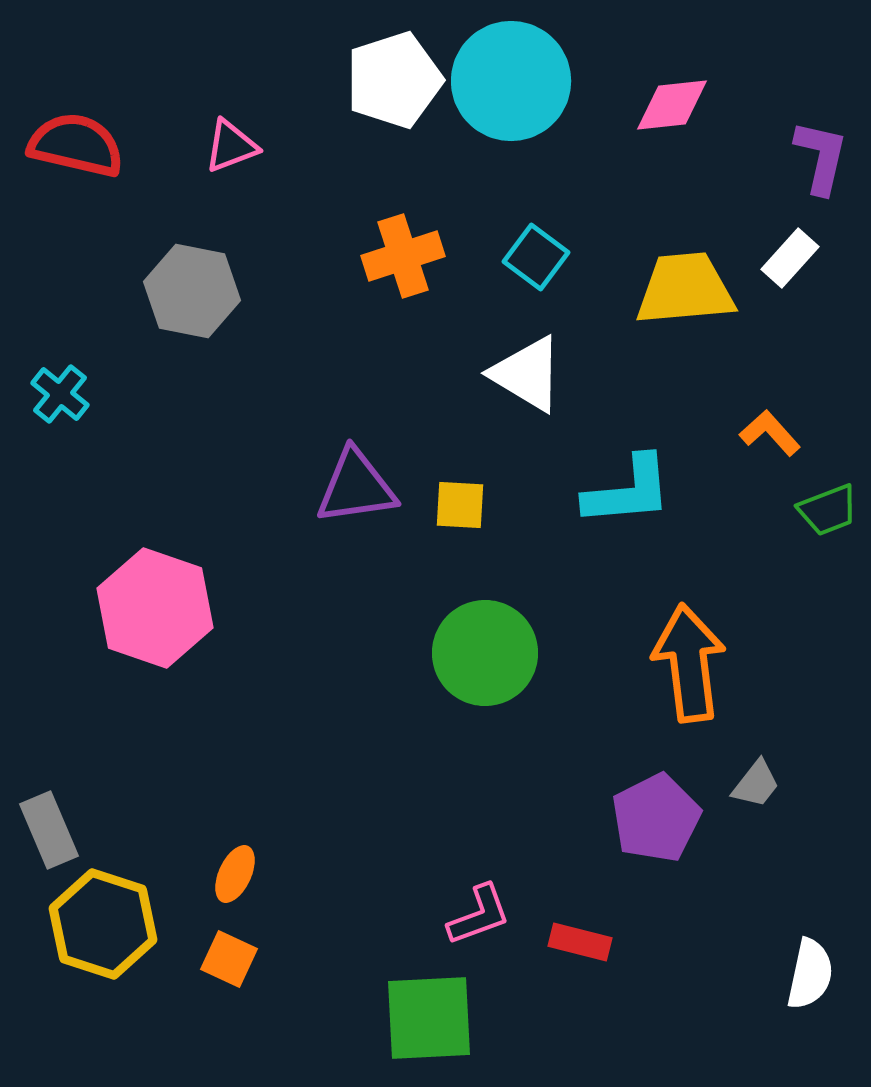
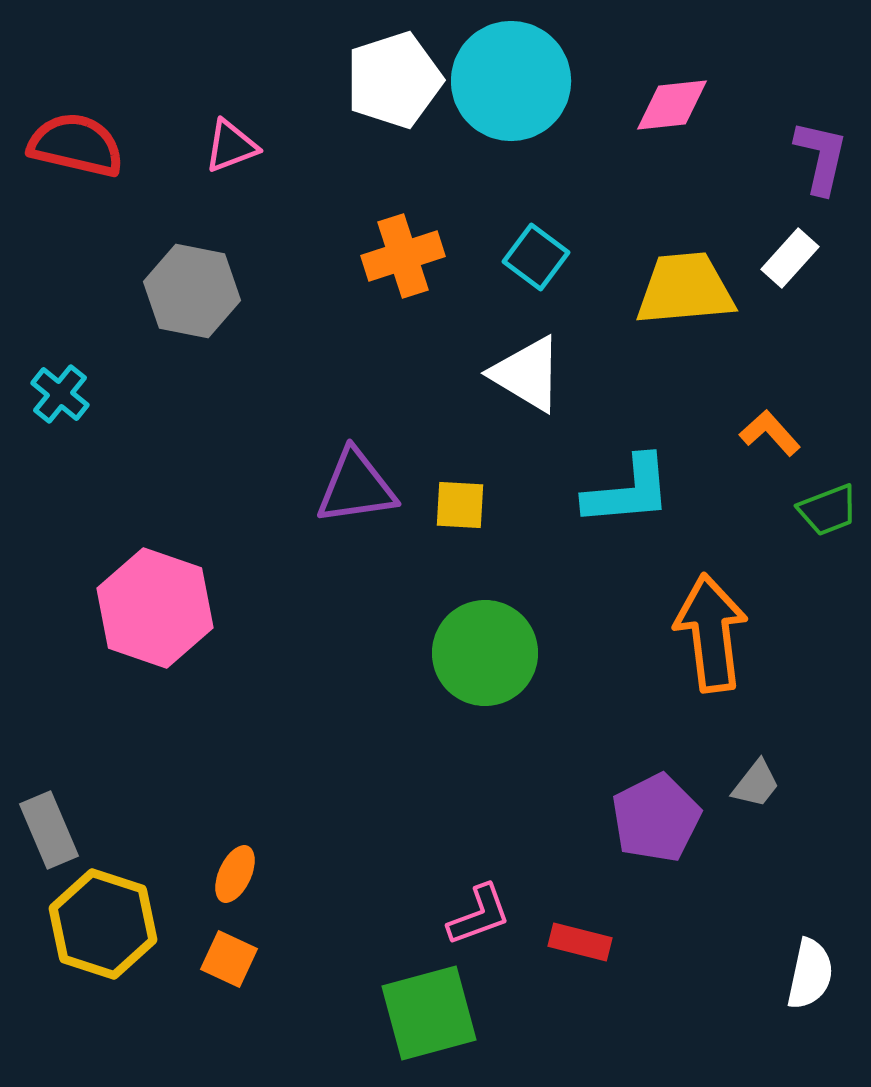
orange arrow: moved 22 px right, 30 px up
green square: moved 5 px up; rotated 12 degrees counterclockwise
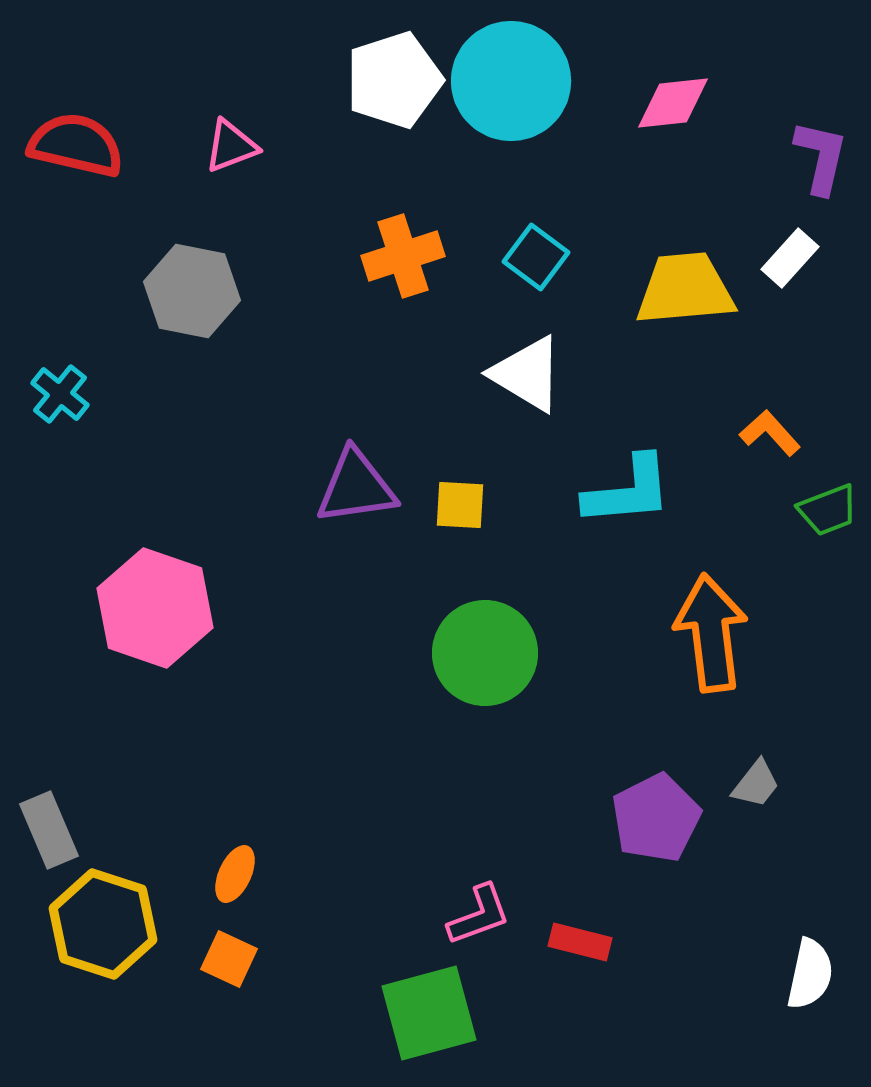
pink diamond: moved 1 px right, 2 px up
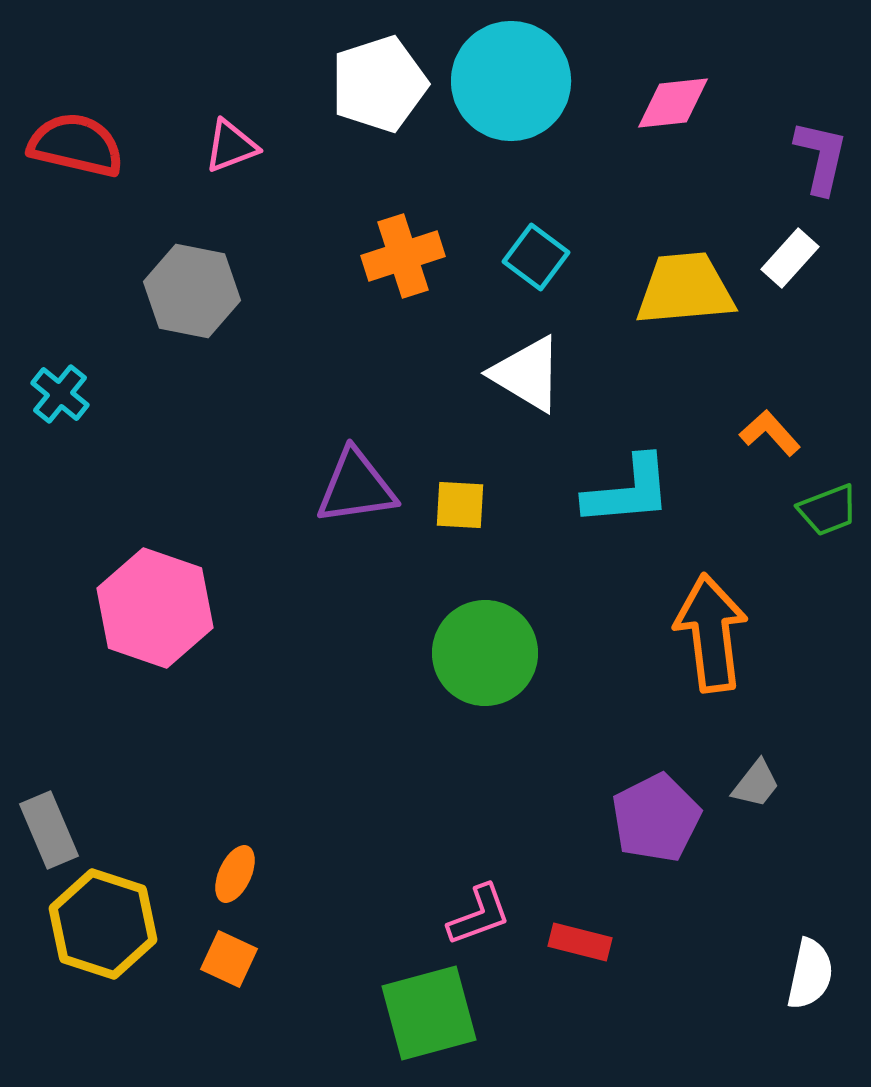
white pentagon: moved 15 px left, 4 px down
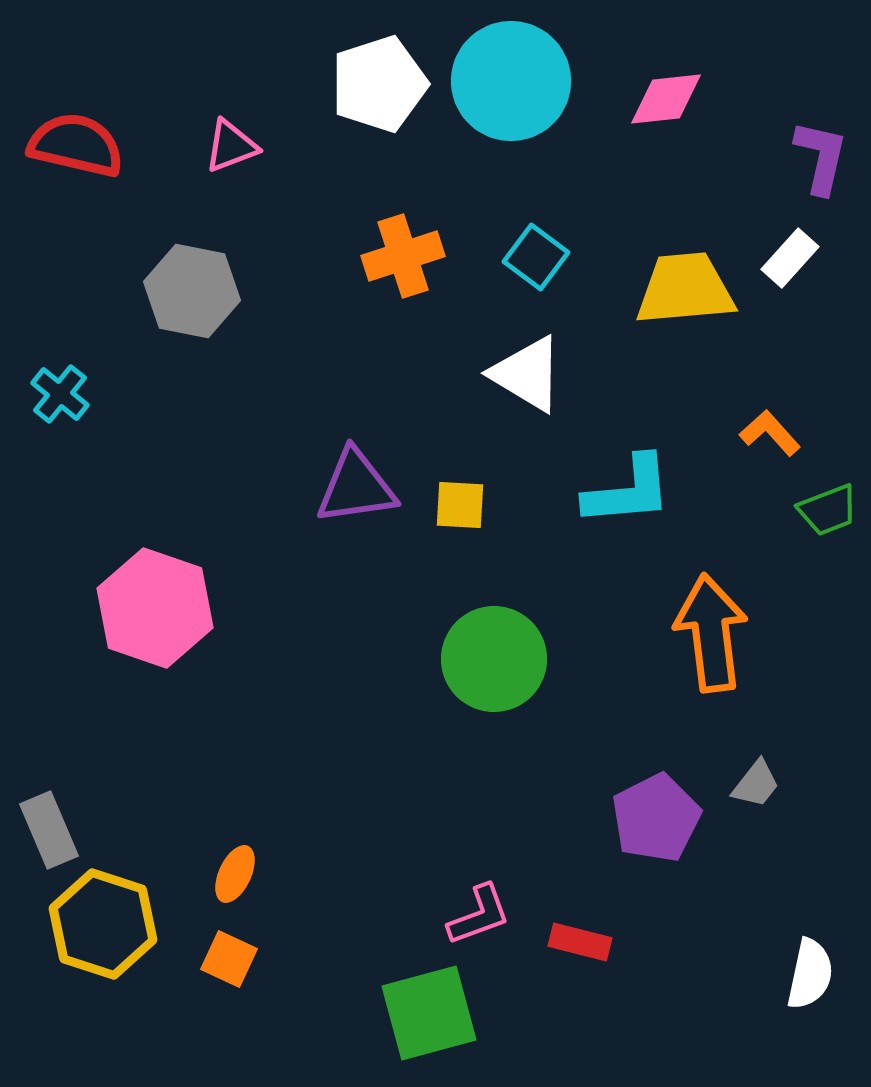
pink diamond: moved 7 px left, 4 px up
green circle: moved 9 px right, 6 px down
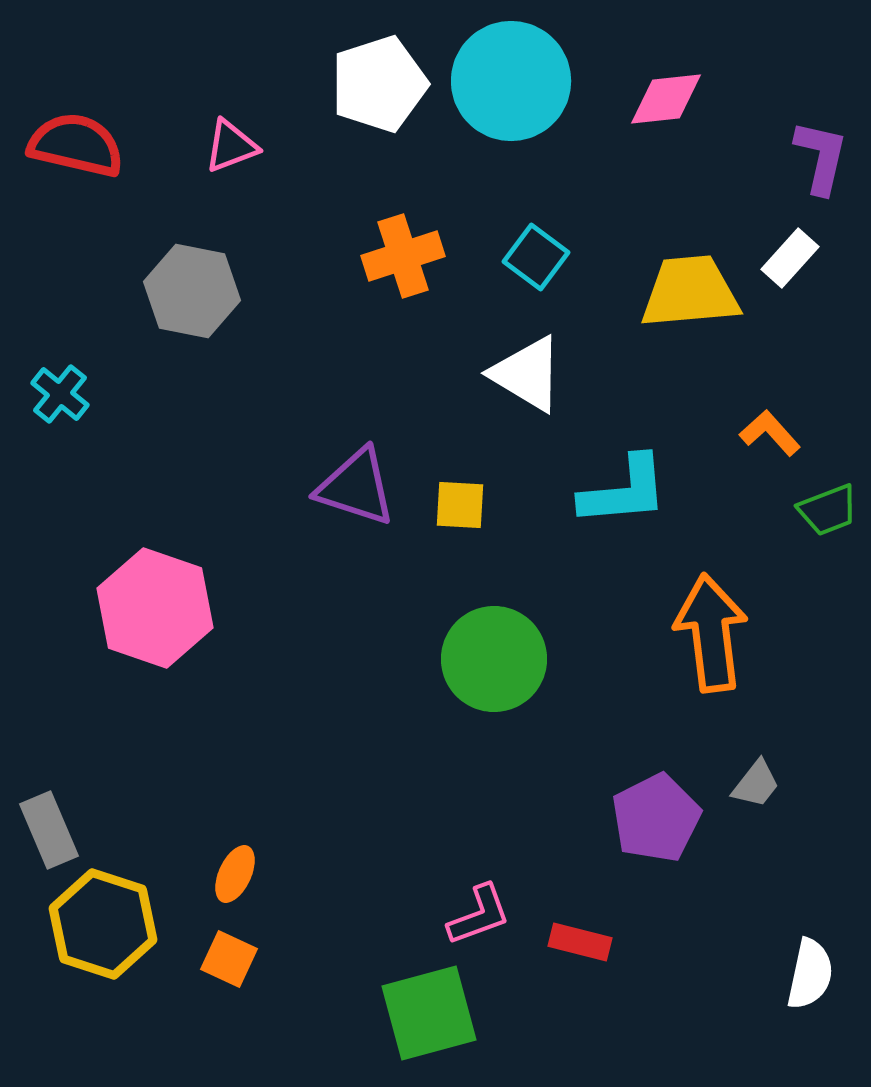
yellow trapezoid: moved 5 px right, 3 px down
purple triangle: rotated 26 degrees clockwise
cyan L-shape: moved 4 px left
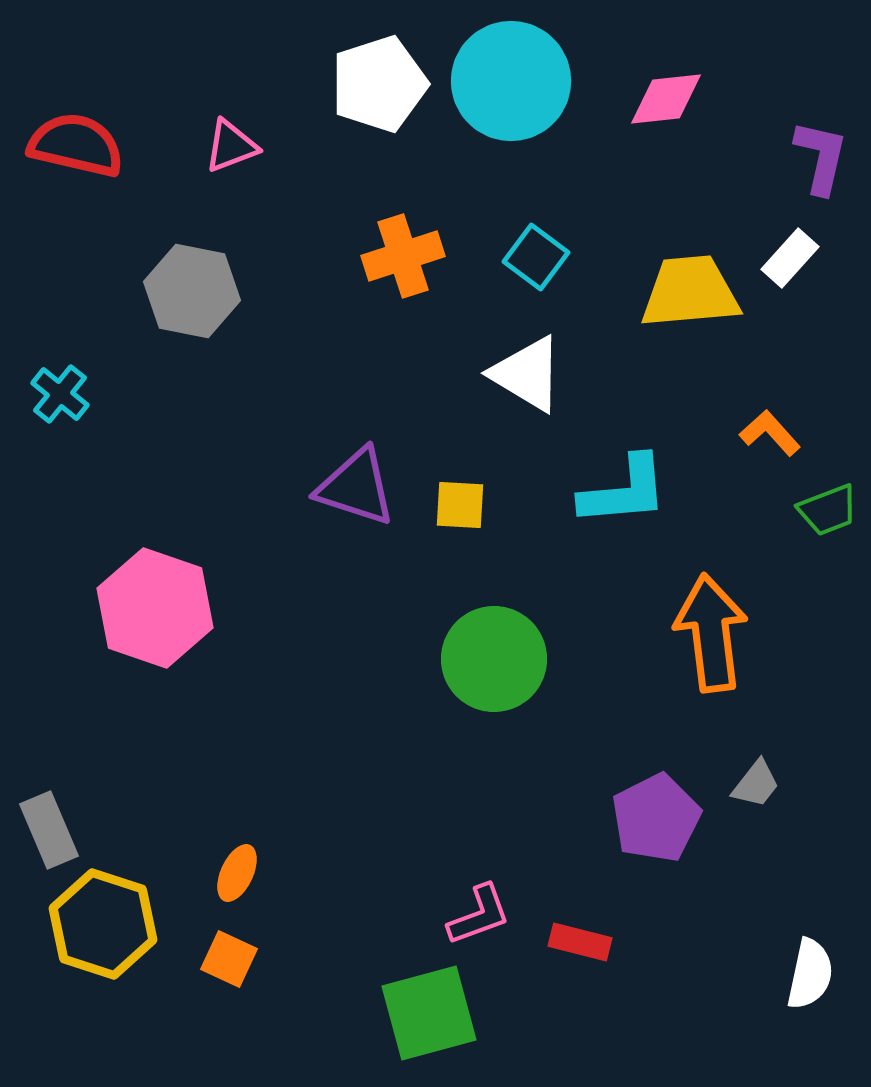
orange ellipse: moved 2 px right, 1 px up
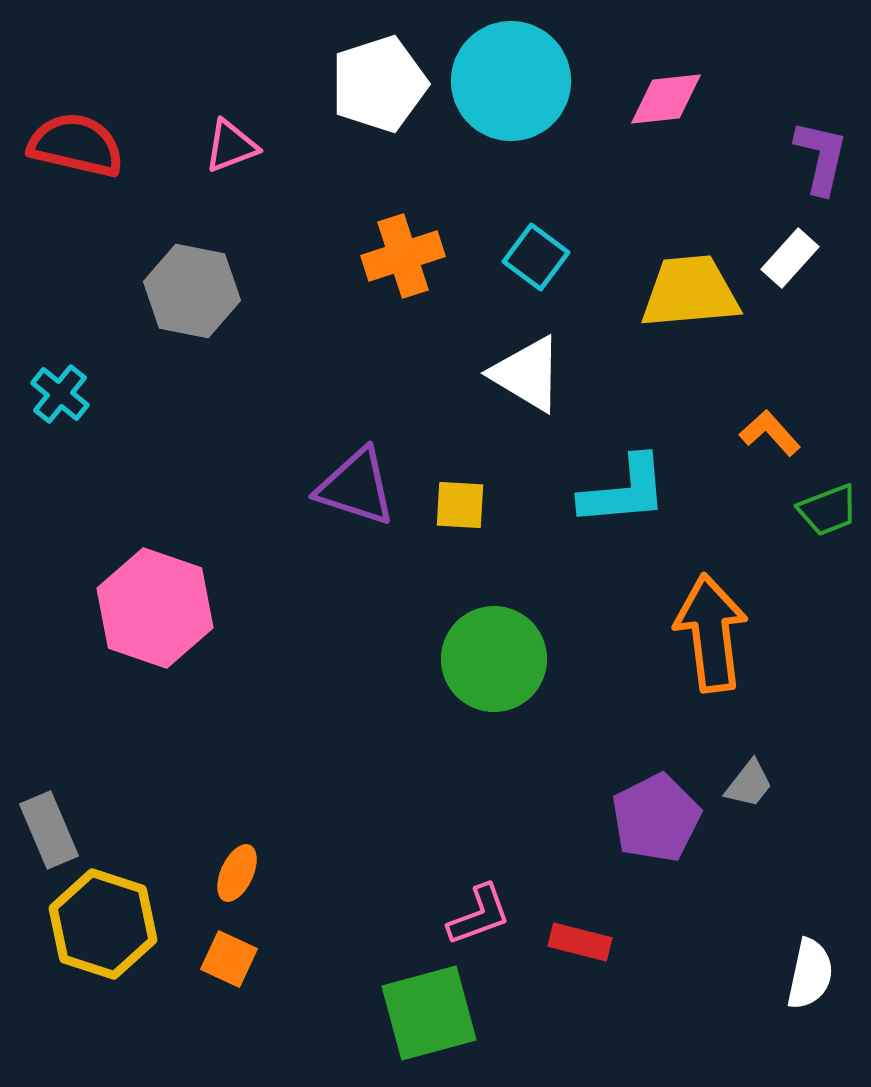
gray trapezoid: moved 7 px left
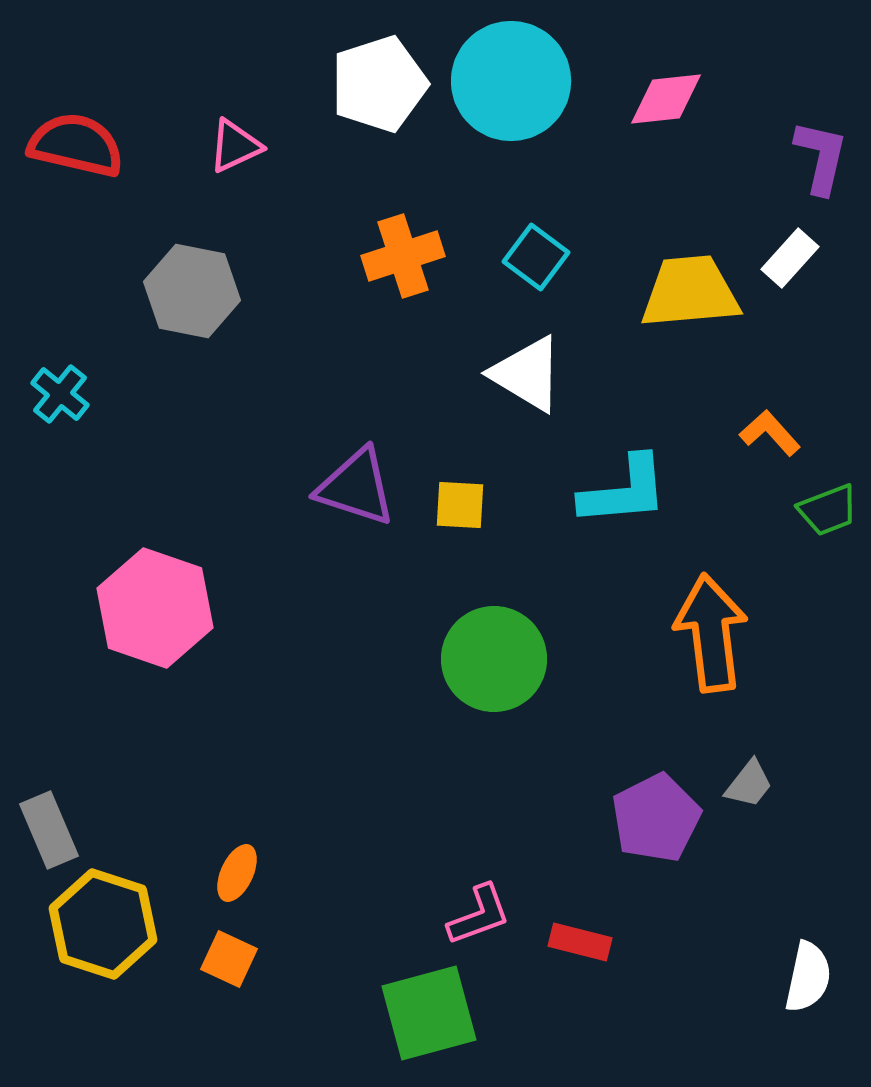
pink triangle: moved 4 px right; rotated 4 degrees counterclockwise
white semicircle: moved 2 px left, 3 px down
